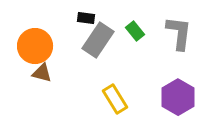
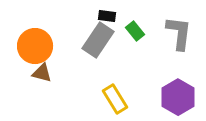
black rectangle: moved 21 px right, 2 px up
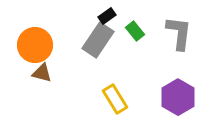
black rectangle: rotated 42 degrees counterclockwise
orange circle: moved 1 px up
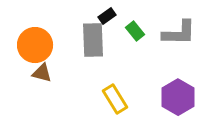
gray L-shape: rotated 84 degrees clockwise
gray rectangle: moved 5 px left; rotated 36 degrees counterclockwise
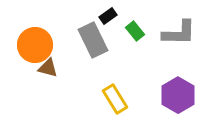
black rectangle: moved 1 px right
gray rectangle: rotated 24 degrees counterclockwise
brown triangle: moved 6 px right, 5 px up
purple hexagon: moved 2 px up
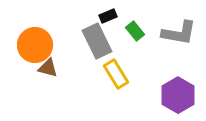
black rectangle: rotated 12 degrees clockwise
gray L-shape: rotated 9 degrees clockwise
gray rectangle: moved 4 px right, 1 px down
yellow rectangle: moved 1 px right, 25 px up
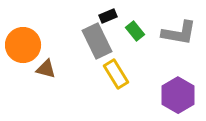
orange circle: moved 12 px left
brown triangle: moved 2 px left, 1 px down
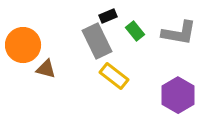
yellow rectangle: moved 2 px left, 2 px down; rotated 20 degrees counterclockwise
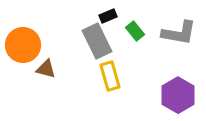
yellow rectangle: moved 4 px left; rotated 36 degrees clockwise
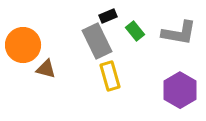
purple hexagon: moved 2 px right, 5 px up
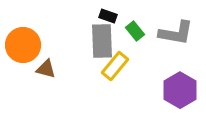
black rectangle: rotated 42 degrees clockwise
gray L-shape: moved 3 px left
gray rectangle: moved 5 px right; rotated 24 degrees clockwise
yellow rectangle: moved 5 px right, 10 px up; rotated 56 degrees clockwise
